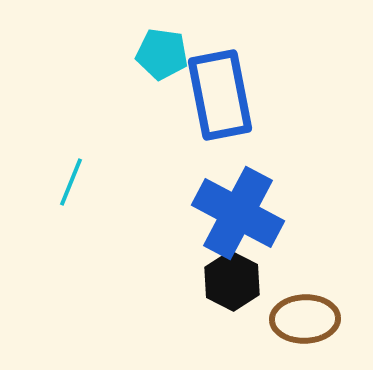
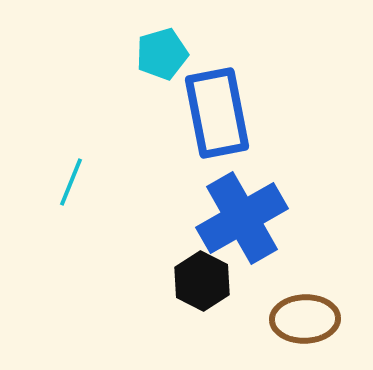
cyan pentagon: rotated 24 degrees counterclockwise
blue rectangle: moved 3 px left, 18 px down
blue cross: moved 4 px right, 5 px down; rotated 32 degrees clockwise
black hexagon: moved 30 px left
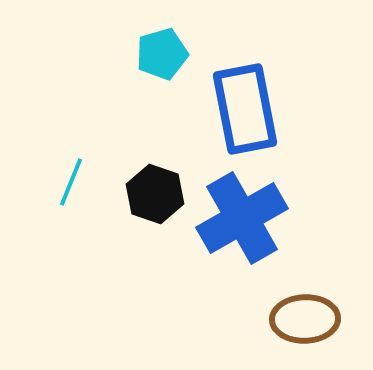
blue rectangle: moved 28 px right, 4 px up
black hexagon: moved 47 px left, 87 px up; rotated 8 degrees counterclockwise
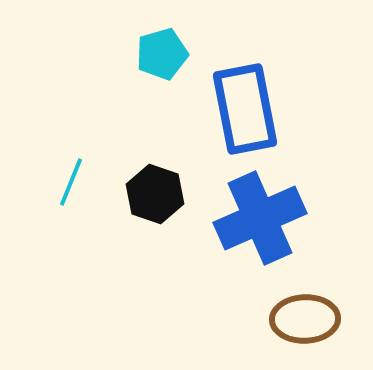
blue cross: moved 18 px right; rotated 6 degrees clockwise
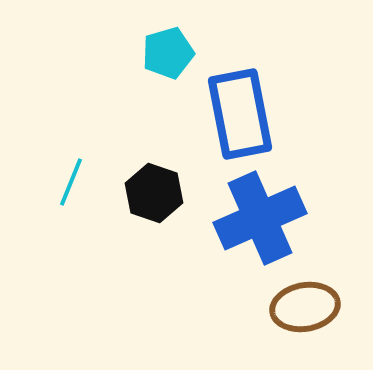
cyan pentagon: moved 6 px right, 1 px up
blue rectangle: moved 5 px left, 5 px down
black hexagon: moved 1 px left, 1 px up
brown ellipse: moved 12 px up; rotated 8 degrees counterclockwise
